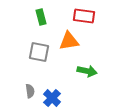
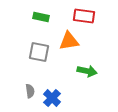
green rectangle: rotated 63 degrees counterclockwise
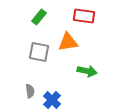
green rectangle: moved 2 px left; rotated 63 degrees counterclockwise
orange triangle: moved 1 px left, 1 px down
blue cross: moved 2 px down
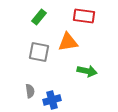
blue cross: rotated 30 degrees clockwise
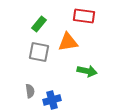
green rectangle: moved 7 px down
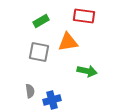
green rectangle: moved 2 px right, 3 px up; rotated 21 degrees clockwise
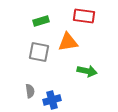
green rectangle: rotated 14 degrees clockwise
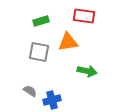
gray semicircle: rotated 48 degrees counterclockwise
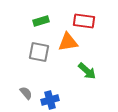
red rectangle: moved 5 px down
green arrow: rotated 30 degrees clockwise
gray semicircle: moved 4 px left, 2 px down; rotated 16 degrees clockwise
blue cross: moved 2 px left
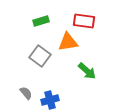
gray square: moved 1 px right, 4 px down; rotated 25 degrees clockwise
